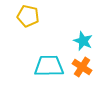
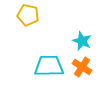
yellow pentagon: moved 1 px up
cyan star: moved 1 px left
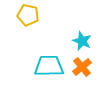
orange cross: rotated 18 degrees clockwise
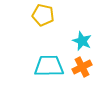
yellow pentagon: moved 15 px right
orange cross: rotated 12 degrees clockwise
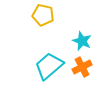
cyan trapezoid: rotated 40 degrees counterclockwise
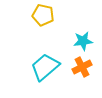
cyan star: moved 1 px right; rotated 30 degrees counterclockwise
cyan trapezoid: moved 4 px left, 1 px down
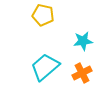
orange cross: moved 6 px down
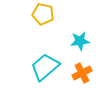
yellow pentagon: moved 1 px up
cyan star: moved 3 px left
